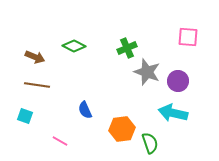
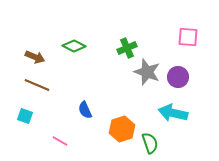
purple circle: moved 4 px up
brown line: rotated 15 degrees clockwise
orange hexagon: rotated 10 degrees counterclockwise
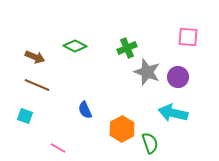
green diamond: moved 1 px right
orange hexagon: rotated 10 degrees counterclockwise
pink line: moved 2 px left, 7 px down
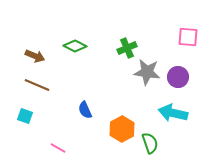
brown arrow: moved 1 px up
gray star: rotated 12 degrees counterclockwise
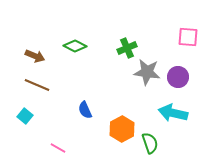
cyan square: rotated 21 degrees clockwise
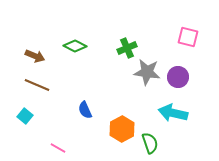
pink square: rotated 10 degrees clockwise
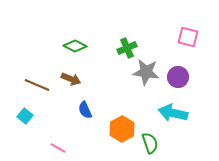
brown arrow: moved 36 px right, 23 px down
gray star: moved 1 px left
